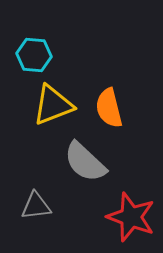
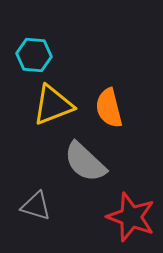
gray triangle: rotated 24 degrees clockwise
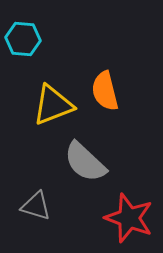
cyan hexagon: moved 11 px left, 16 px up
orange semicircle: moved 4 px left, 17 px up
red star: moved 2 px left, 1 px down
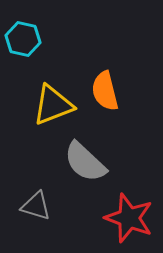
cyan hexagon: rotated 8 degrees clockwise
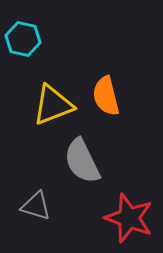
orange semicircle: moved 1 px right, 5 px down
gray semicircle: moved 3 px left, 1 px up; rotated 21 degrees clockwise
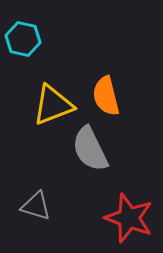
gray semicircle: moved 8 px right, 12 px up
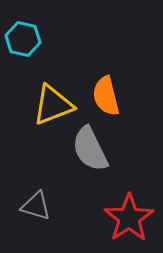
red star: rotated 18 degrees clockwise
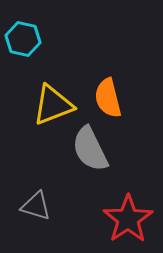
orange semicircle: moved 2 px right, 2 px down
red star: moved 1 px left, 1 px down
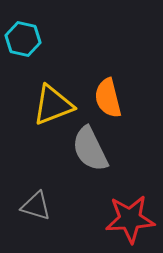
red star: moved 2 px right; rotated 30 degrees clockwise
